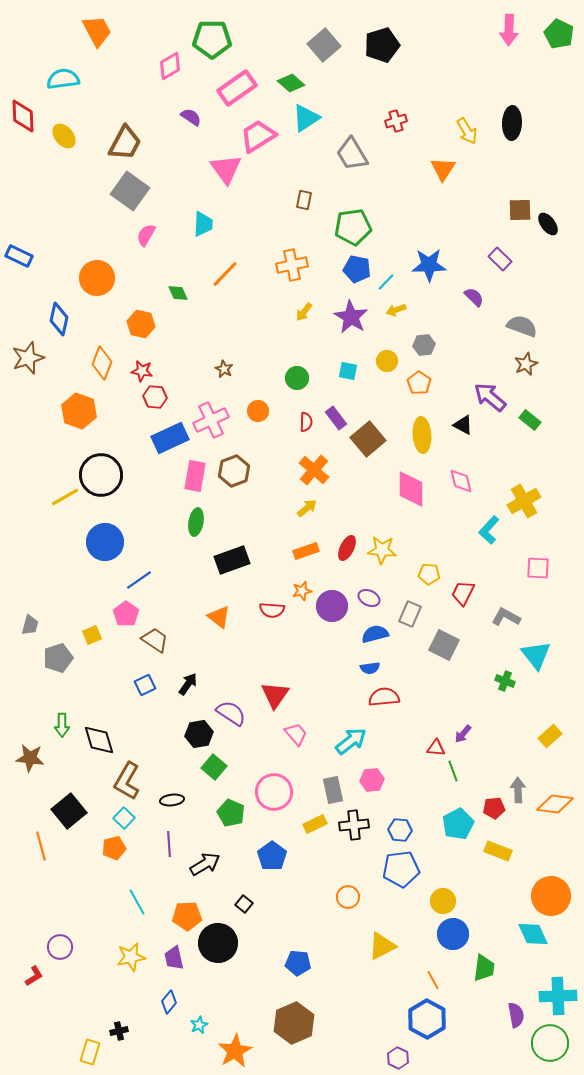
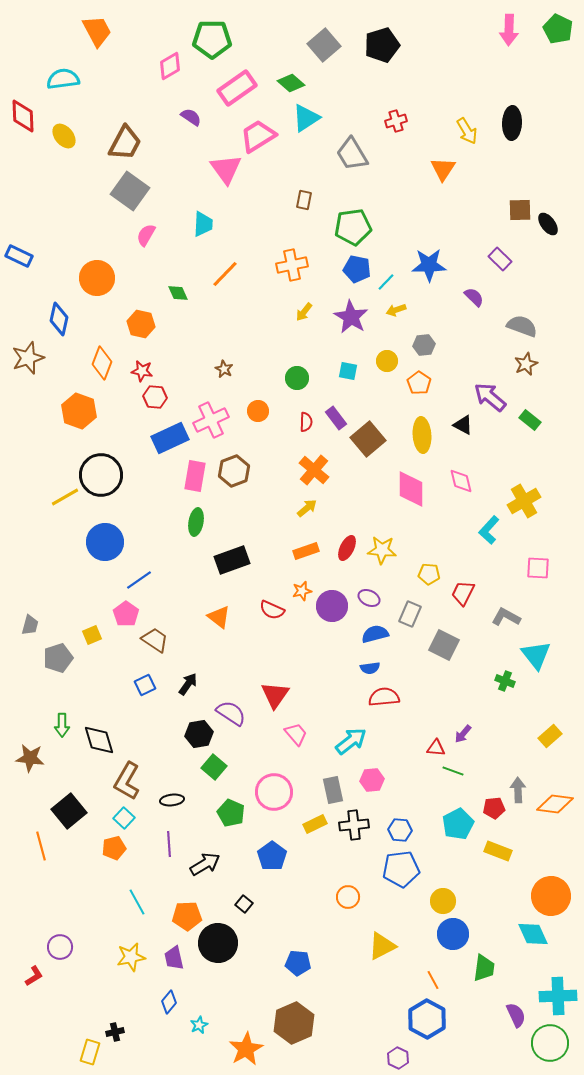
green pentagon at (559, 34): moved 1 px left, 5 px up
red semicircle at (272, 610): rotated 20 degrees clockwise
green line at (453, 771): rotated 50 degrees counterclockwise
purple semicircle at (516, 1015): rotated 15 degrees counterclockwise
black cross at (119, 1031): moved 4 px left, 1 px down
orange star at (235, 1051): moved 11 px right, 2 px up
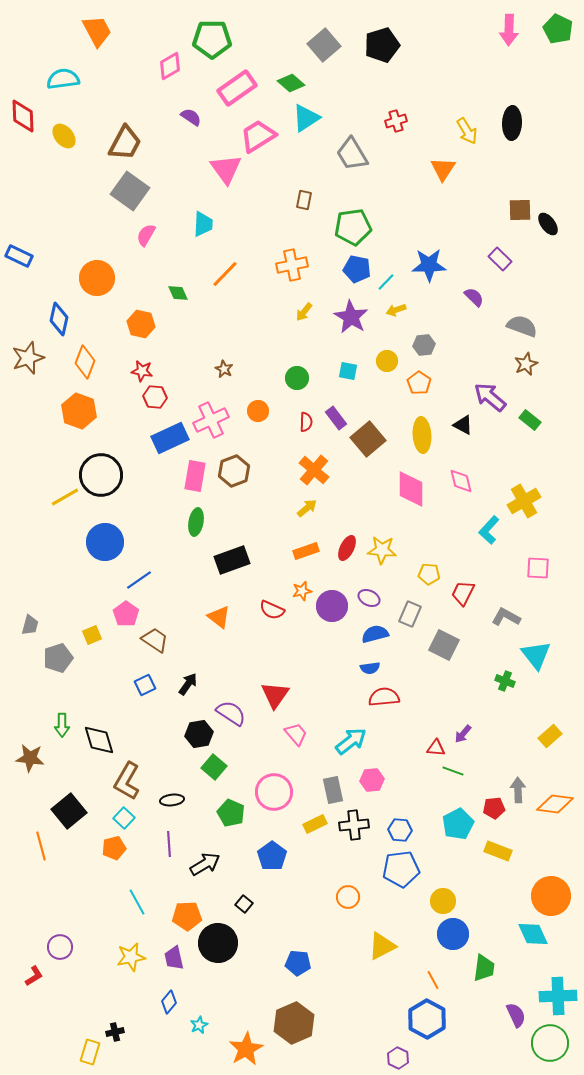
orange diamond at (102, 363): moved 17 px left, 1 px up
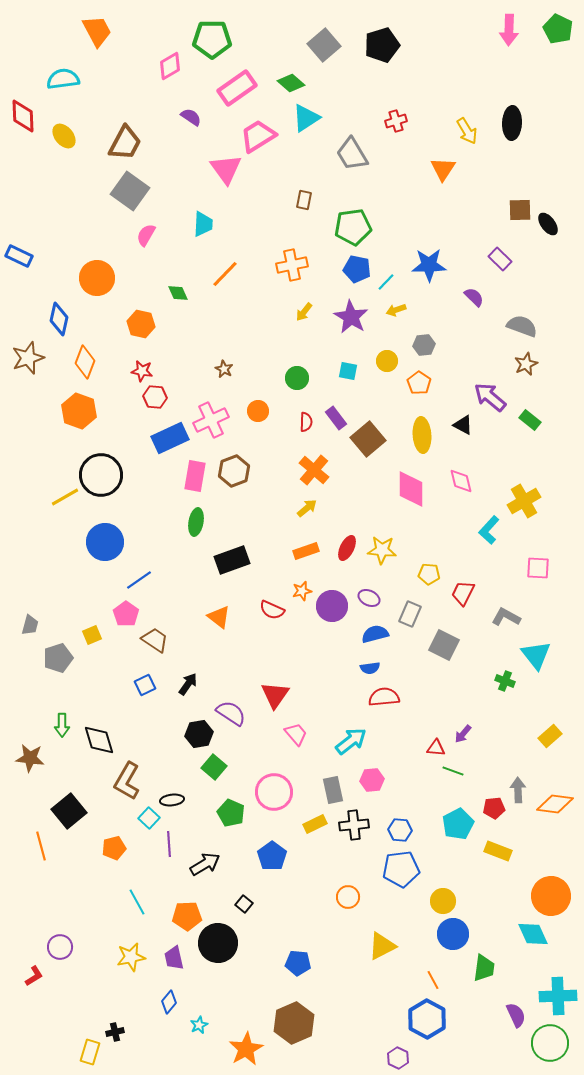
cyan square at (124, 818): moved 25 px right
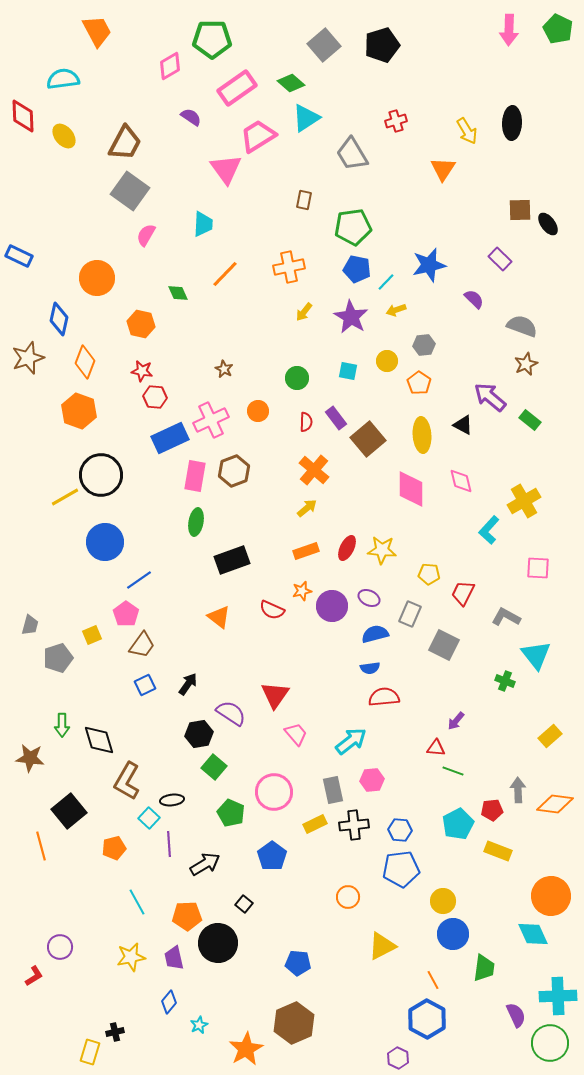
orange cross at (292, 265): moved 3 px left, 2 px down
blue star at (429, 265): rotated 12 degrees counterclockwise
purple semicircle at (474, 297): moved 2 px down
brown trapezoid at (155, 640): moved 13 px left, 5 px down; rotated 92 degrees clockwise
purple arrow at (463, 734): moved 7 px left, 13 px up
red pentagon at (494, 808): moved 2 px left, 2 px down
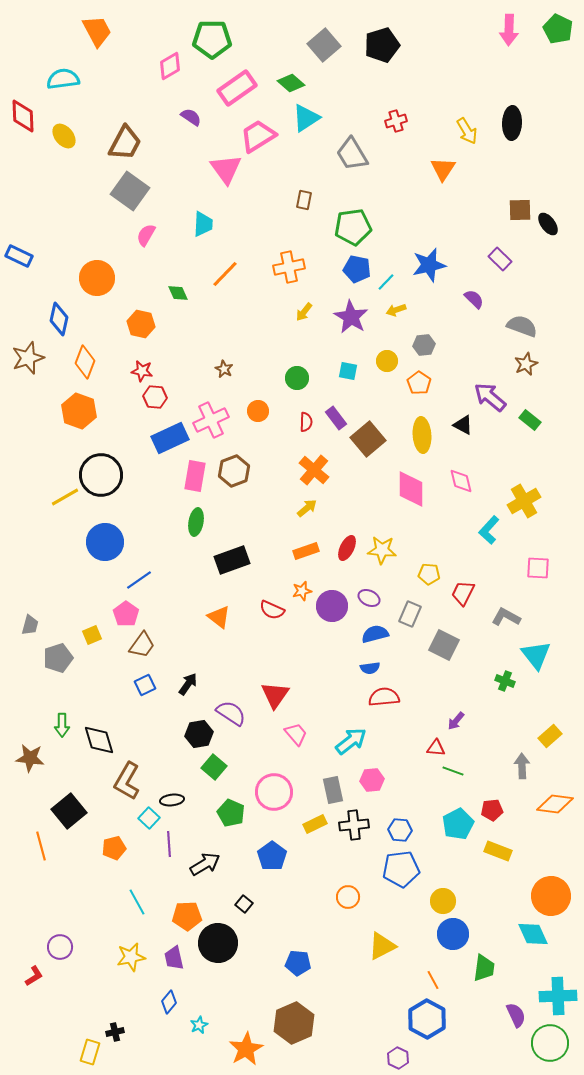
gray arrow at (518, 790): moved 4 px right, 24 px up
